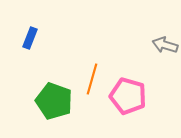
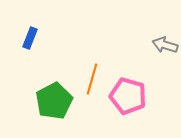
green pentagon: rotated 24 degrees clockwise
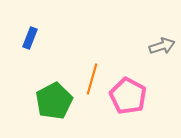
gray arrow: moved 3 px left, 1 px down; rotated 145 degrees clockwise
pink pentagon: rotated 12 degrees clockwise
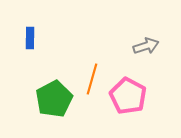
blue rectangle: rotated 20 degrees counterclockwise
gray arrow: moved 16 px left
green pentagon: moved 2 px up
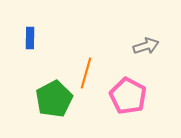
orange line: moved 6 px left, 6 px up
